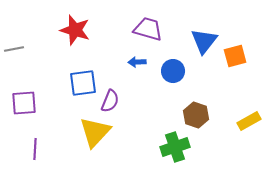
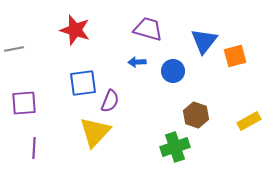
purple line: moved 1 px left, 1 px up
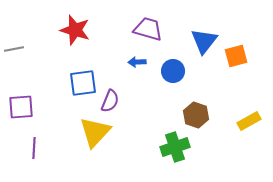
orange square: moved 1 px right
purple square: moved 3 px left, 4 px down
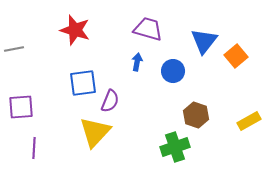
orange square: rotated 25 degrees counterclockwise
blue arrow: rotated 102 degrees clockwise
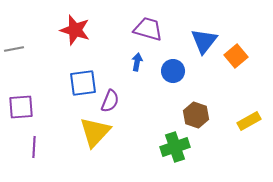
purple line: moved 1 px up
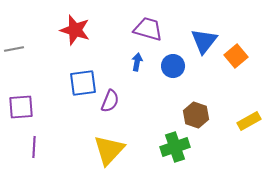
blue circle: moved 5 px up
yellow triangle: moved 14 px right, 18 px down
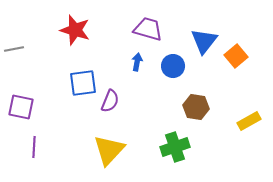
purple square: rotated 16 degrees clockwise
brown hexagon: moved 8 px up; rotated 10 degrees counterclockwise
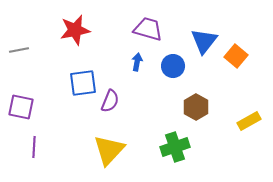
red star: rotated 28 degrees counterclockwise
gray line: moved 5 px right, 1 px down
orange square: rotated 10 degrees counterclockwise
brown hexagon: rotated 20 degrees clockwise
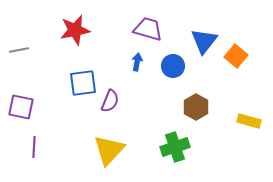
yellow rectangle: rotated 45 degrees clockwise
